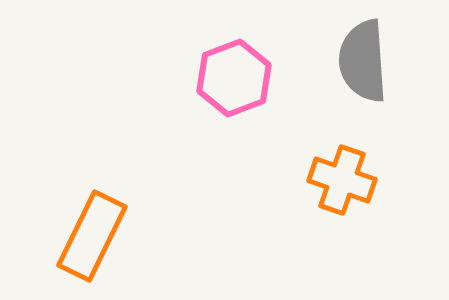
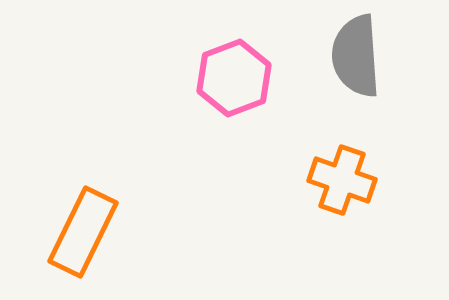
gray semicircle: moved 7 px left, 5 px up
orange rectangle: moved 9 px left, 4 px up
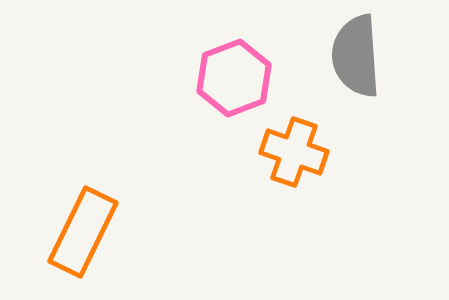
orange cross: moved 48 px left, 28 px up
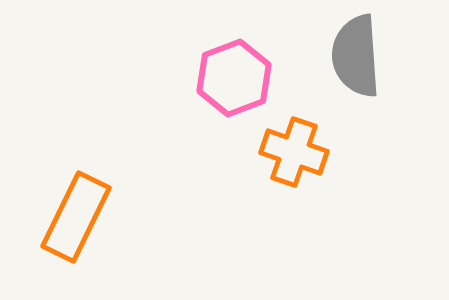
orange rectangle: moved 7 px left, 15 px up
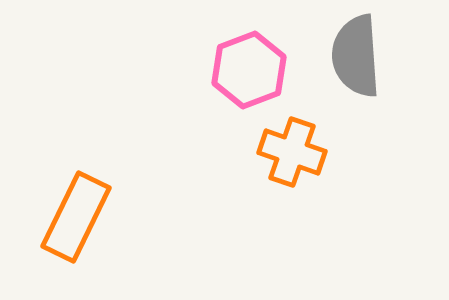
pink hexagon: moved 15 px right, 8 px up
orange cross: moved 2 px left
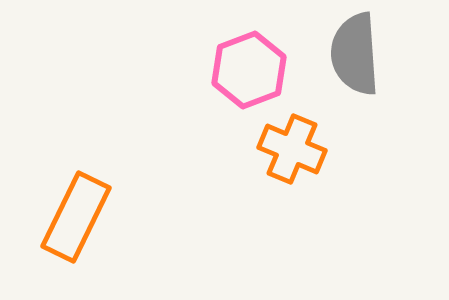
gray semicircle: moved 1 px left, 2 px up
orange cross: moved 3 px up; rotated 4 degrees clockwise
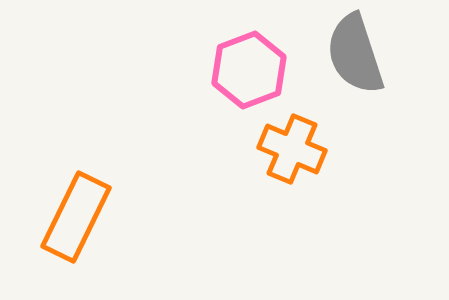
gray semicircle: rotated 14 degrees counterclockwise
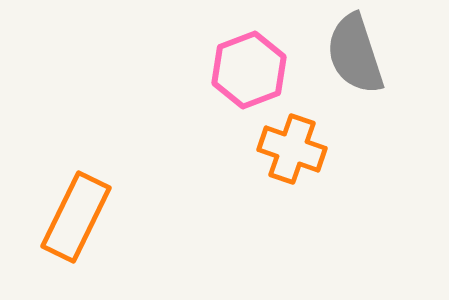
orange cross: rotated 4 degrees counterclockwise
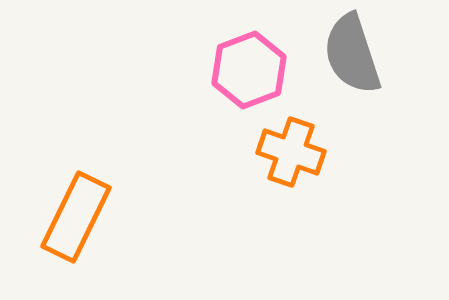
gray semicircle: moved 3 px left
orange cross: moved 1 px left, 3 px down
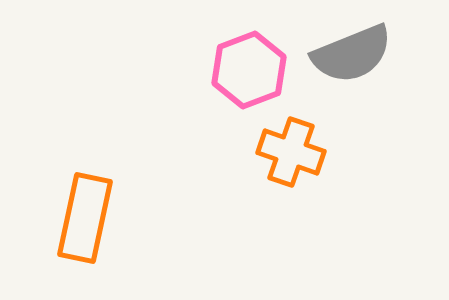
gray semicircle: rotated 94 degrees counterclockwise
orange rectangle: moved 9 px right, 1 px down; rotated 14 degrees counterclockwise
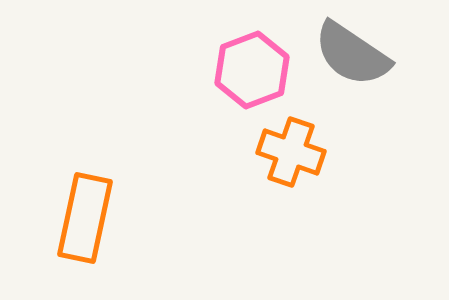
gray semicircle: rotated 56 degrees clockwise
pink hexagon: moved 3 px right
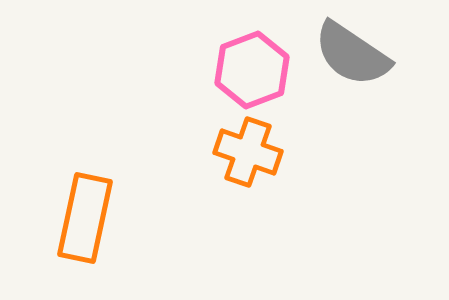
orange cross: moved 43 px left
